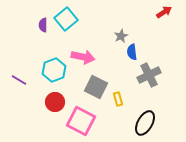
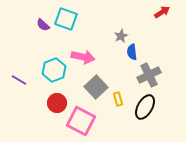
red arrow: moved 2 px left
cyan square: rotated 30 degrees counterclockwise
purple semicircle: rotated 48 degrees counterclockwise
gray square: rotated 20 degrees clockwise
red circle: moved 2 px right, 1 px down
black ellipse: moved 16 px up
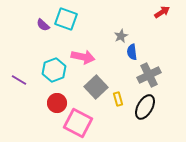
pink square: moved 3 px left, 2 px down
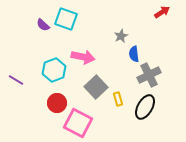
blue semicircle: moved 2 px right, 2 px down
purple line: moved 3 px left
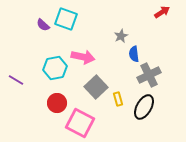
cyan hexagon: moved 1 px right, 2 px up; rotated 10 degrees clockwise
black ellipse: moved 1 px left
pink square: moved 2 px right
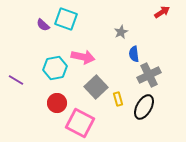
gray star: moved 4 px up
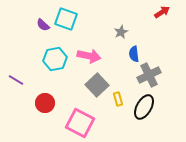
pink arrow: moved 6 px right, 1 px up
cyan hexagon: moved 9 px up
gray square: moved 1 px right, 2 px up
red circle: moved 12 px left
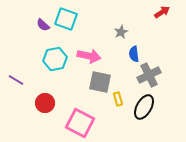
gray square: moved 3 px right, 3 px up; rotated 35 degrees counterclockwise
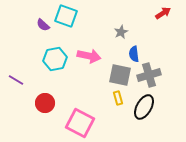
red arrow: moved 1 px right, 1 px down
cyan square: moved 3 px up
gray cross: rotated 10 degrees clockwise
gray square: moved 20 px right, 7 px up
yellow rectangle: moved 1 px up
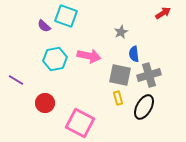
purple semicircle: moved 1 px right, 1 px down
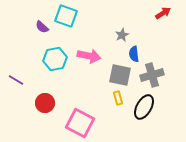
purple semicircle: moved 2 px left, 1 px down
gray star: moved 1 px right, 3 px down
gray cross: moved 3 px right
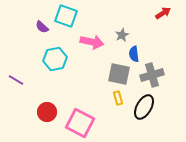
pink arrow: moved 3 px right, 14 px up
gray square: moved 1 px left, 1 px up
red circle: moved 2 px right, 9 px down
